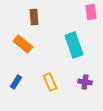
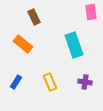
brown rectangle: rotated 21 degrees counterclockwise
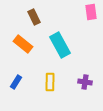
cyan rectangle: moved 14 px left; rotated 10 degrees counterclockwise
yellow rectangle: rotated 24 degrees clockwise
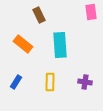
brown rectangle: moved 5 px right, 2 px up
cyan rectangle: rotated 25 degrees clockwise
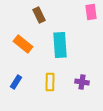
purple cross: moved 3 px left
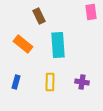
brown rectangle: moved 1 px down
cyan rectangle: moved 2 px left
blue rectangle: rotated 16 degrees counterclockwise
